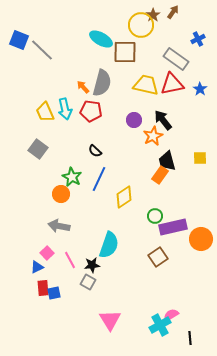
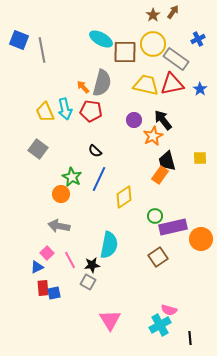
yellow circle at (141, 25): moved 12 px right, 19 px down
gray line at (42, 50): rotated 35 degrees clockwise
cyan semicircle at (109, 245): rotated 8 degrees counterclockwise
pink semicircle at (171, 315): moved 2 px left, 5 px up; rotated 133 degrees counterclockwise
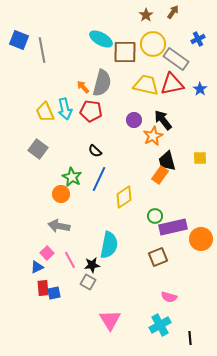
brown star at (153, 15): moved 7 px left
brown square at (158, 257): rotated 12 degrees clockwise
pink semicircle at (169, 310): moved 13 px up
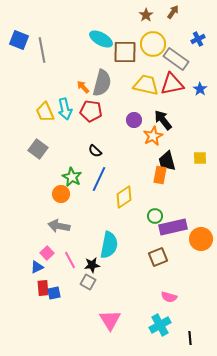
orange rectangle at (160, 175): rotated 24 degrees counterclockwise
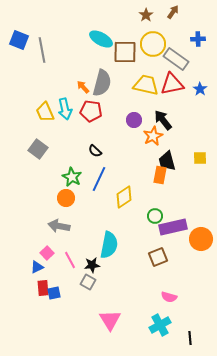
blue cross at (198, 39): rotated 24 degrees clockwise
orange circle at (61, 194): moved 5 px right, 4 px down
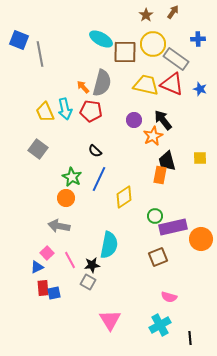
gray line at (42, 50): moved 2 px left, 4 px down
red triangle at (172, 84): rotated 35 degrees clockwise
blue star at (200, 89): rotated 16 degrees counterclockwise
